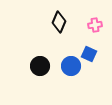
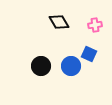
black diamond: rotated 55 degrees counterclockwise
black circle: moved 1 px right
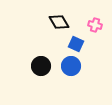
pink cross: rotated 24 degrees clockwise
blue square: moved 13 px left, 10 px up
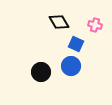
black circle: moved 6 px down
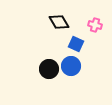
black circle: moved 8 px right, 3 px up
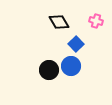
pink cross: moved 1 px right, 4 px up
blue square: rotated 21 degrees clockwise
black circle: moved 1 px down
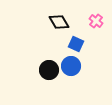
pink cross: rotated 24 degrees clockwise
blue square: rotated 21 degrees counterclockwise
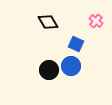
black diamond: moved 11 px left
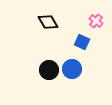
blue square: moved 6 px right, 2 px up
blue circle: moved 1 px right, 3 px down
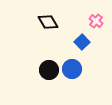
blue square: rotated 21 degrees clockwise
